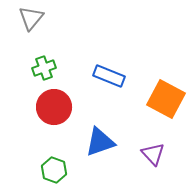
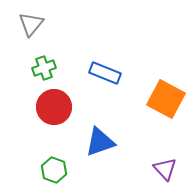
gray triangle: moved 6 px down
blue rectangle: moved 4 px left, 3 px up
purple triangle: moved 12 px right, 15 px down
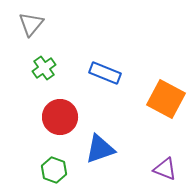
green cross: rotated 15 degrees counterclockwise
red circle: moved 6 px right, 10 px down
blue triangle: moved 7 px down
purple triangle: rotated 25 degrees counterclockwise
